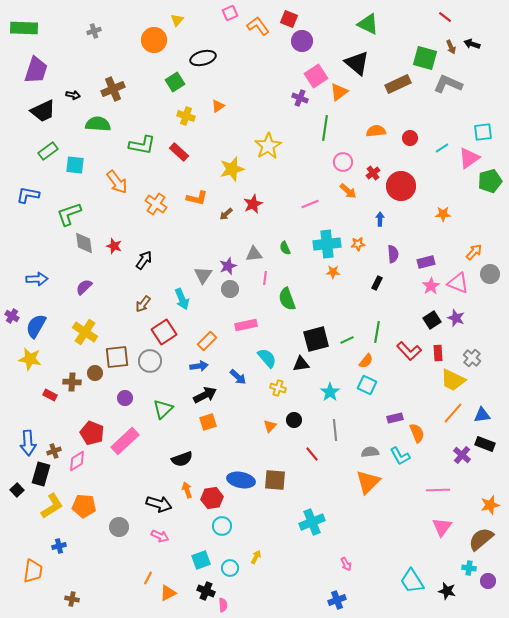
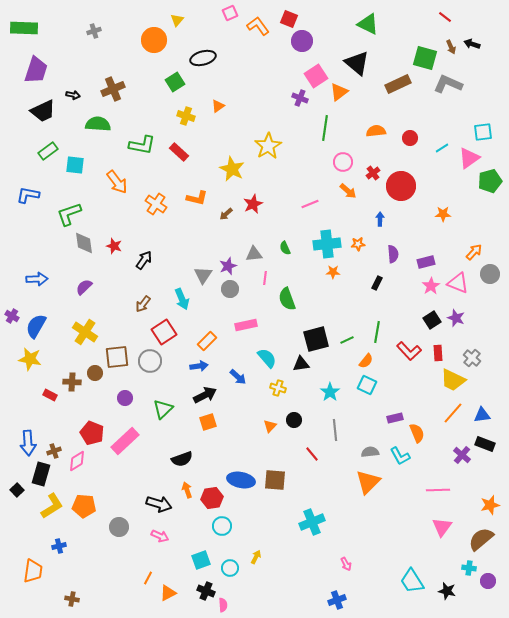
yellow star at (232, 169): rotated 30 degrees counterclockwise
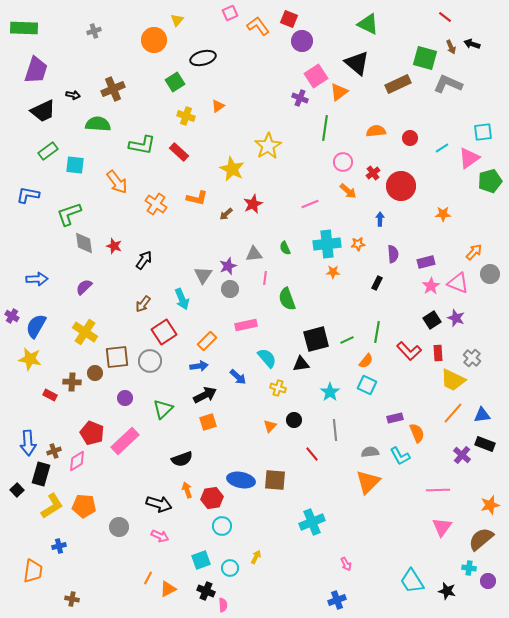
orange triangle at (168, 593): moved 4 px up
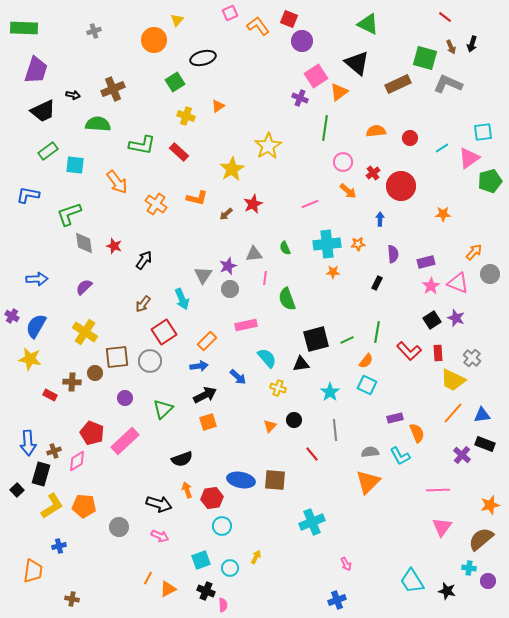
black arrow at (472, 44): rotated 91 degrees counterclockwise
yellow star at (232, 169): rotated 15 degrees clockwise
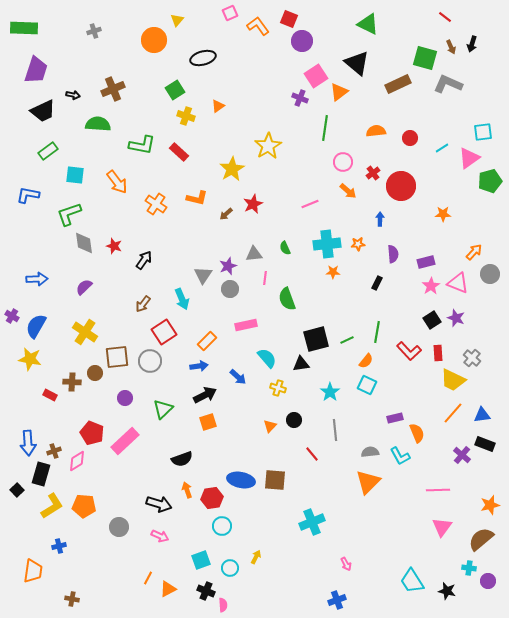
green square at (175, 82): moved 8 px down
cyan square at (75, 165): moved 10 px down
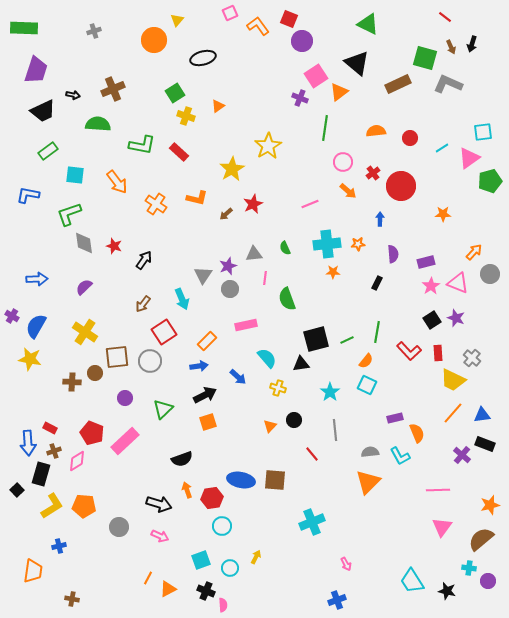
green square at (175, 90): moved 3 px down
red rectangle at (50, 395): moved 33 px down
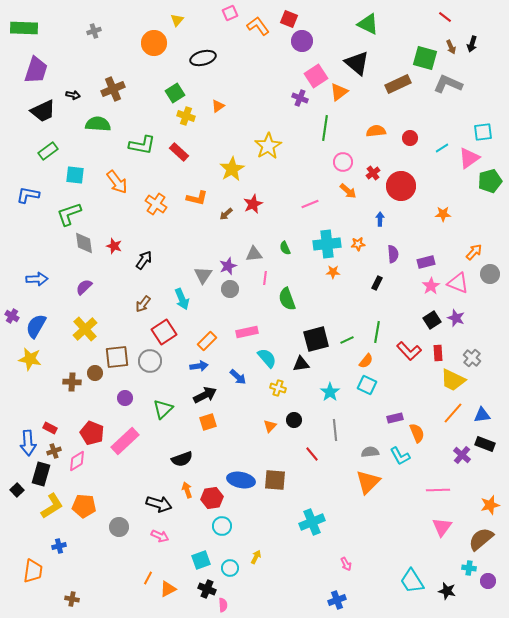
orange circle at (154, 40): moved 3 px down
pink rectangle at (246, 325): moved 1 px right, 7 px down
yellow cross at (85, 332): moved 3 px up; rotated 15 degrees clockwise
black cross at (206, 591): moved 1 px right, 2 px up
